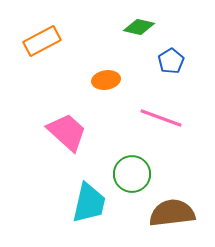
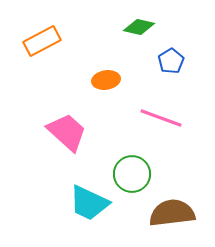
cyan trapezoid: rotated 102 degrees clockwise
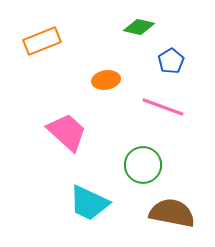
orange rectangle: rotated 6 degrees clockwise
pink line: moved 2 px right, 11 px up
green circle: moved 11 px right, 9 px up
brown semicircle: rotated 18 degrees clockwise
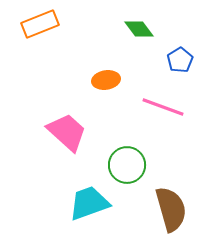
green diamond: moved 2 px down; rotated 40 degrees clockwise
orange rectangle: moved 2 px left, 17 px up
blue pentagon: moved 9 px right, 1 px up
green circle: moved 16 px left
cyan trapezoid: rotated 135 degrees clockwise
brown semicircle: moved 1 px left, 4 px up; rotated 63 degrees clockwise
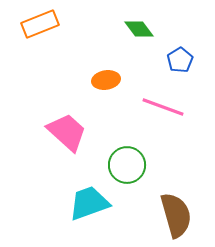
brown semicircle: moved 5 px right, 6 px down
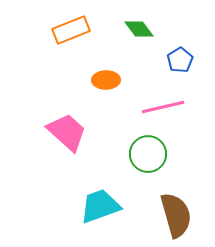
orange rectangle: moved 31 px right, 6 px down
orange ellipse: rotated 8 degrees clockwise
pink line: rotated 33 degrees counterclockwise
green circle: moved 21 px right, 11 px up
cyan trapezoid: moved 11 px right, 3 px down
